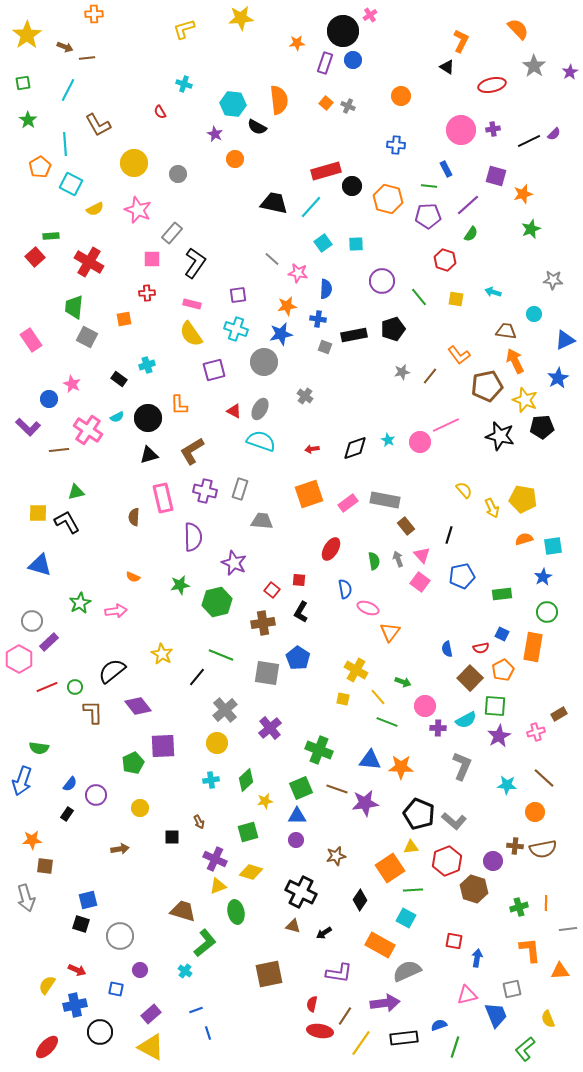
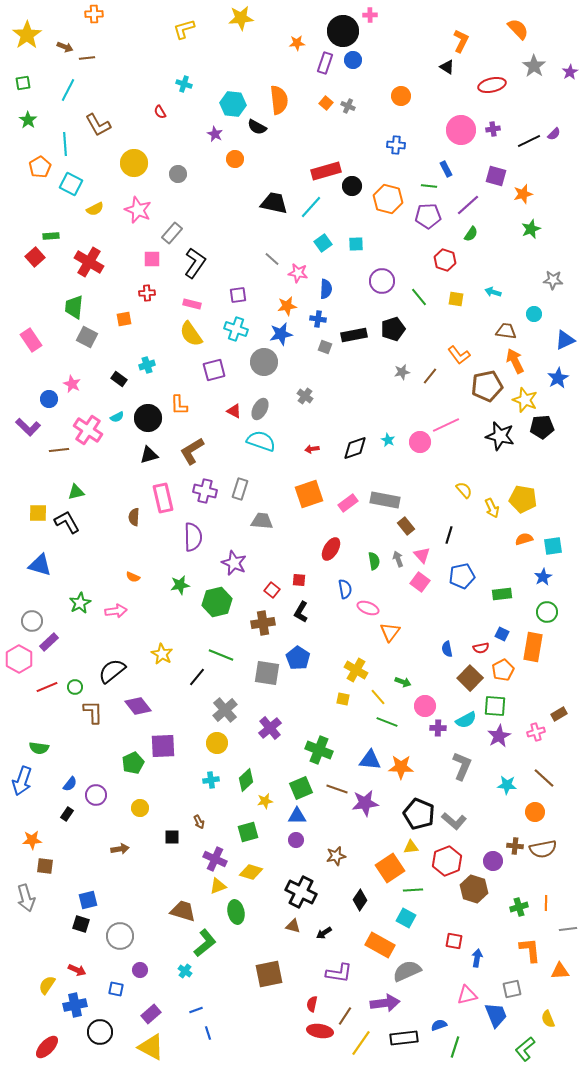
pink cross at (370, 15): rotated 32 degrees clockwise
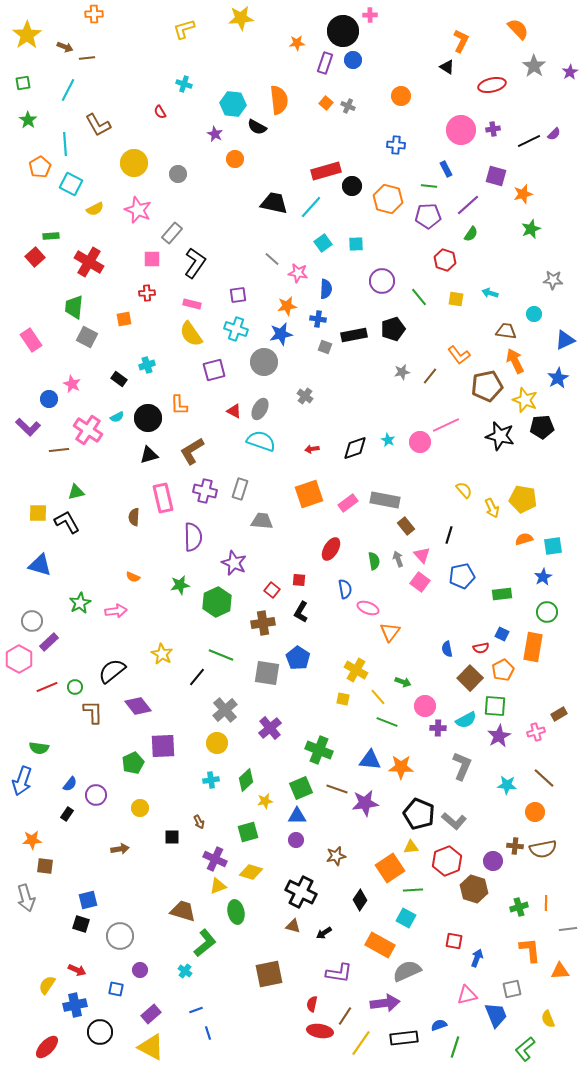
cyan arrow at (493, 292): moved 3 px left, 1 px down
green hexagon at (217, 602): rotated 12 degrees counterclockwise
blue arrow at (477, 958): rotated 12 degrees clockwise
